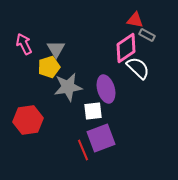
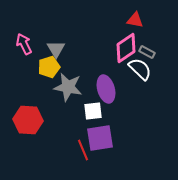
gray rectangle: moved 17 px down
white semicircle: moved 2 px right, 1 px down
gray star: rotated 20 degrees clockwise
red hexagon: rotated 12 degrees clockwise
purple square: moved 1 px left; rotated 12 degrees clockwise
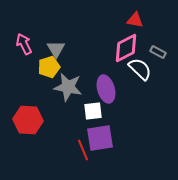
pink diamond: rotated 8 degrees clockwise
gray rectangle: moved 11 px right
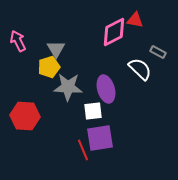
pink arrow: moved 6 px left, 3 px up
pink diamond: moved 12 px left, 16 px up
gray star: rotated 8 degrees counterclockwise
red hexagon: moved 3 px left, 4 px up
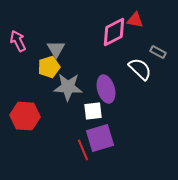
purple square: rotated 8 degrees counterclockwise
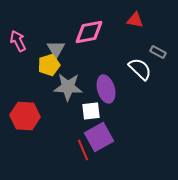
pink diamond: moved 25 px left; rotated 16 degrees clockwise
yellow pentagon: moved 2 px up
white square: moved 2 px left
purple square: moved 1 px left, 1 px up; rotated 12 degrees counterclockwise
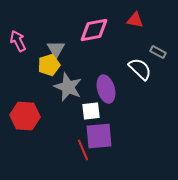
pink diamond: moved 5 px right, 2 px up
gray star: rotated 20 degrees clockwise
purple square: moved 1 px up; rotated 24 degrees clockwise
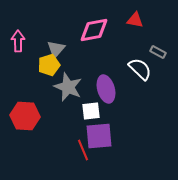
pink arrow: rotated 25 degrees clockwise
gray triangle: rotated 12 degrees clockwise
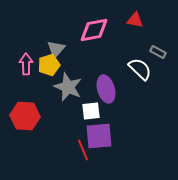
pink arrow: moved 8 px right, 23 px down
